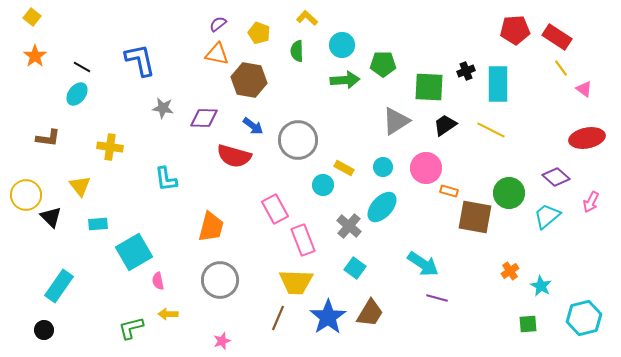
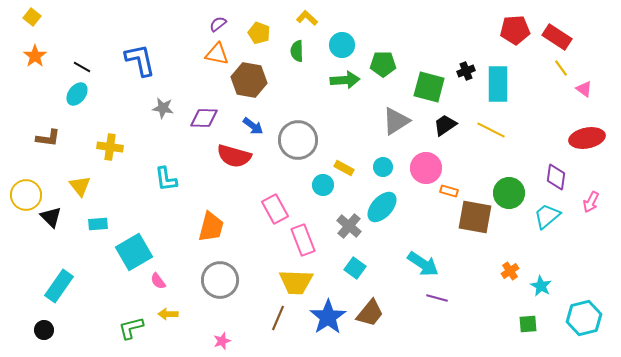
green square at (429, 87): rotated 12 degrees clockwise
purple diamond at (556, 177): rotated 56 degrees clockwise
pink semicircle at (158, 281): rotated 24 degrees counterclockwise
brown trapezoid at (370, 313): rotated 8 degrees clockwise
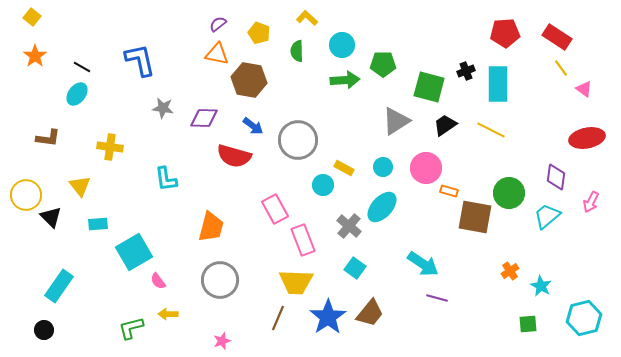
red pentagon at (515, 30): moved 10 px left, 3 px down
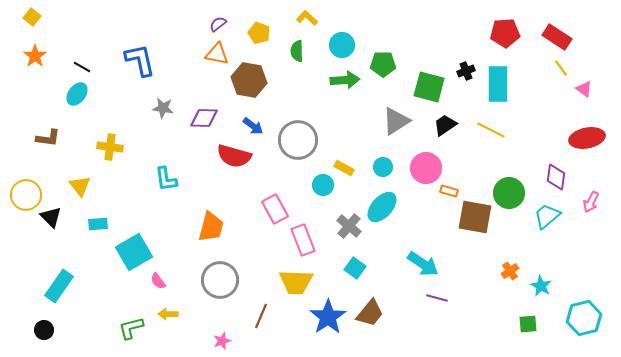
brown line at (278, 318): moved 17 px left, 2 px up
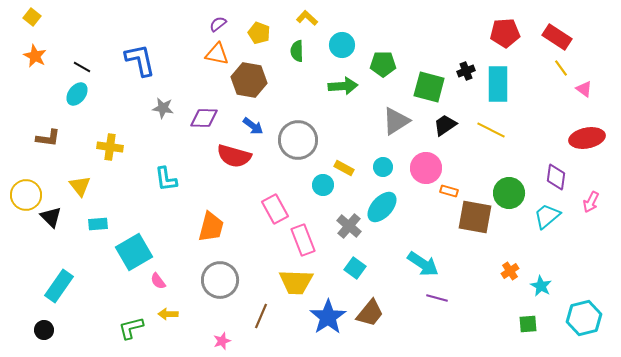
orange star at (35, 56): rotated 10 degrees counterclockwise
green arrow at (345, 80): moved 2 px left, 6 px down
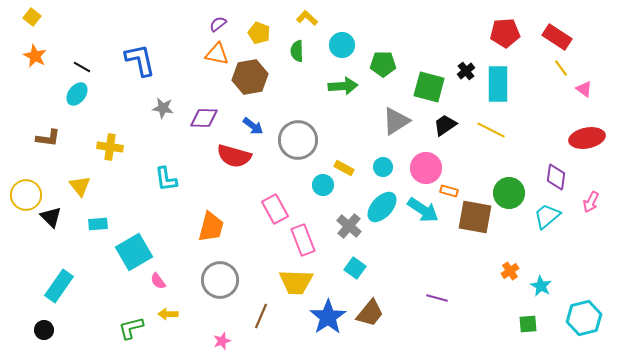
black cross at (466, 71): rotated 18 degrees counterclockwise
brown hexagon at (249, 80): moved 1 px right, 3 px up; rotated 20 degrees counterclockwise
cyan arrow at (423, 264): moved 54 px up
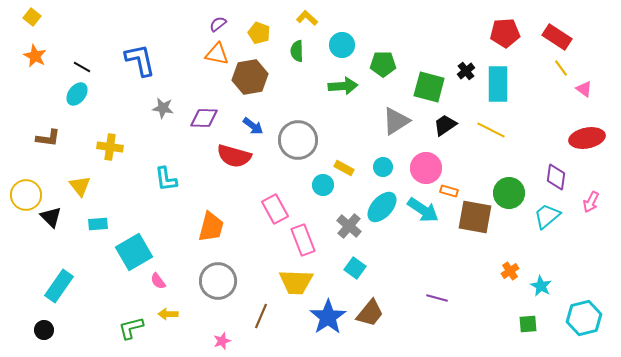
gray circle at (220, 280): moved 2 px left, 1 px down
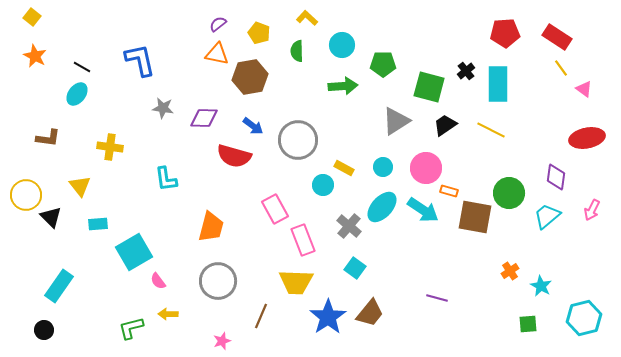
pink arrow at (591, 202): moved 1 px right, 8 px down
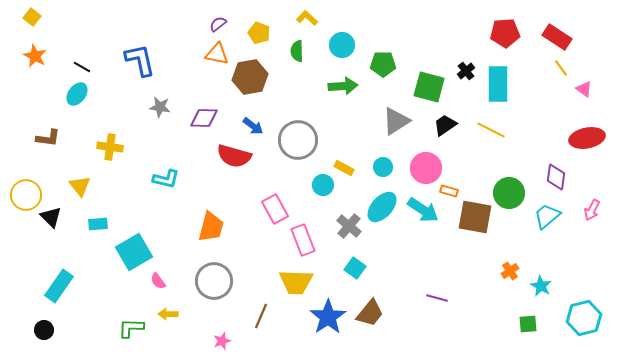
gray star at (163, 108): moved 3 px left, 1 px up
cyan L-shape at (166, 179): rotated 68 degrees counterclockwise
gray circle at (218, 281): moved 4 px left
green L-shape at (131, 328): rotated 16 degrees clockwise
